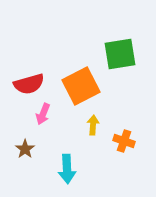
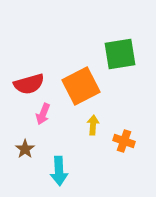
cyan arrow: moved 8 px left, 2 px down
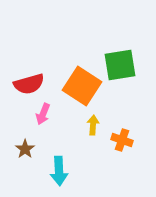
green square: moved 11 px down
orange square: moved 1 px right; rotated 30 degrees counterclockwise
orange cross: moved 2 px left, 1 px up
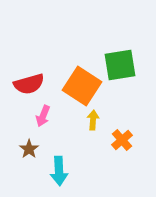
pink arrow: moved 2 px down
yellow arrow: moved 5 px up
orange cross: rotated 30 degrees clockwise
brown star: moved 4 px right
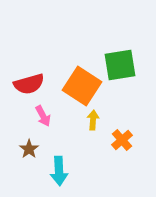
pink arrow: rotated 50 degrees counterclockwise
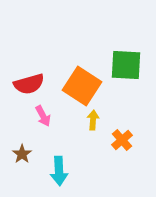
green square: moved 6 px right; rotated 12 degrees clockwise
brown star: moved 7 px left, 5 px down
